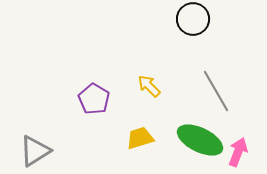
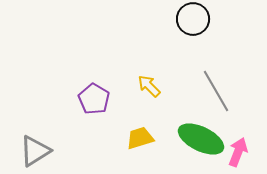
green ellipse: moved 1 px right, 1 px up
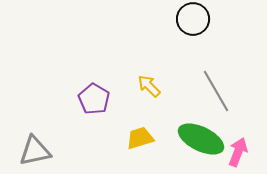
gray triangle: rotated 20 degrees clockwise
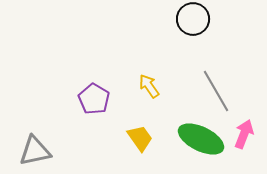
yellow arrow: rotated 10 degrees clockwise
yellow trapezoid: rotated 72 degrees clockwise
pink arrow: moved 6 px right, 18 px up
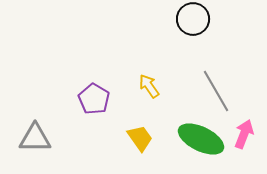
gray triangle: moved 13 px up; rotated 12 degrees clockwise
